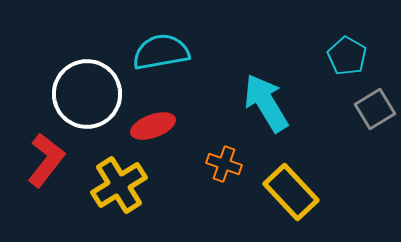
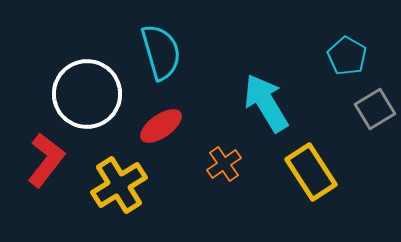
cyan semicircle: rotated 84 degrees clockwise
red ellipse: moved 8 px right; rotated 15 degrees counterclockwise
orange cross: rotated 36 degrees clockwise
yellow rectangle: moved 20 px right, 20 px up; rotated 10 degrees clockwise
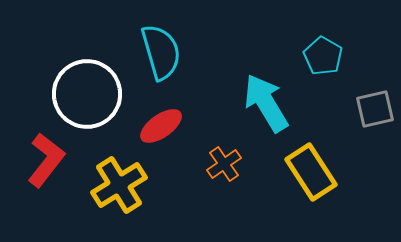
cyan pentagon: moved 24 px left
gray square: rotated 18 degrees clockwise
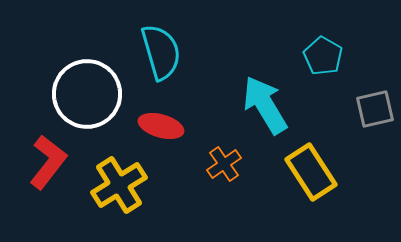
cyan arrow: moved 1 px left, 2 px down
red ellipse: rotated 51 degrees clockwise
red L-shape: moved 2 px right, 2 px down
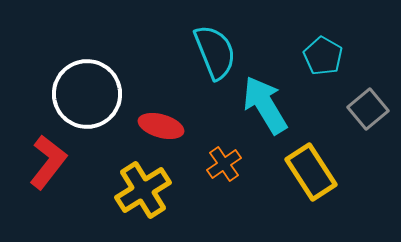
cyan semicircle: moved 54 px right; rotated 6 degrees counterclockwise
gray square: moved 7 px left; rotated 27 degrees counterclockwise
yellow cross: moved 24 px right, 5 px down
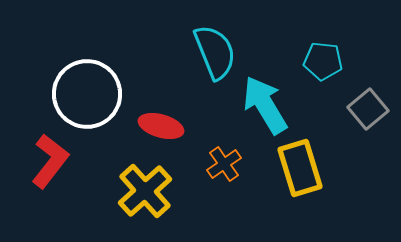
cyan pentagon: moved 5 px down; rotated 24 degrees counterclockwise
red L-shape: moved 2 px right, 1 px up
yellow rectangle: moved 11 px left, 4 px up; rotated 16 degrees clockwise
yellow cross: moved 2 px right, 1 px down; rotated 10 degrees counterclockwise
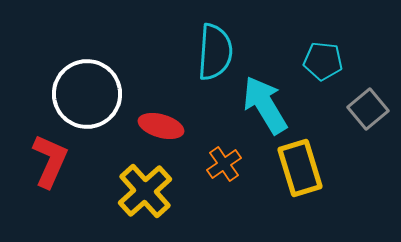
cyan semicircle: rotated 26 degrees clockwise
red L-shape: rotated 14 degrees counterclockwise
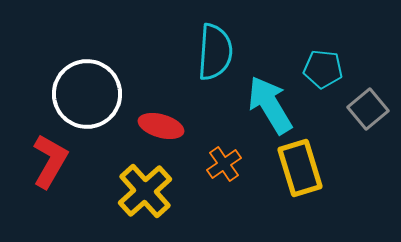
cyan pentagon: moved 8 px down
cyan arrow: moved 5 px right
red L-shape: rotated 6 degrees clockwise
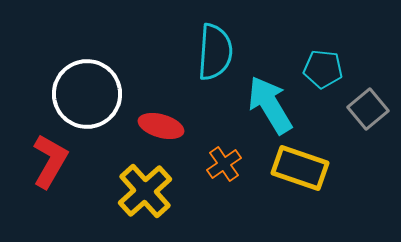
yellow rectangle: rotated 54 degrees counterclockwise
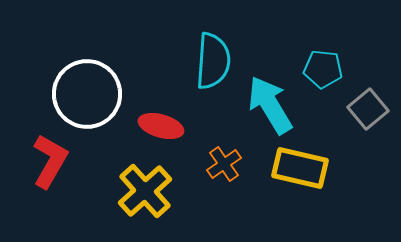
cyan semicircle: moved 2 px left, 9 px down
yellow rectangle: rotated 6 degrees counterclockwise
